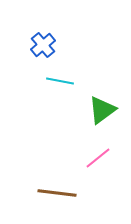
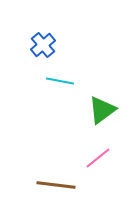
brown line: moved 1 px left, 8 px up
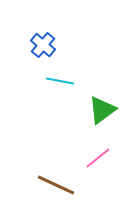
blue cross: rotated 10 degrees counterclockwise
brown line: rotated 18 degrees clockwise
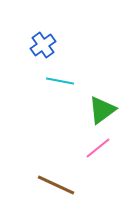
blue cross: rotated 15 degrees clockwise
pink line: moved 10 px up
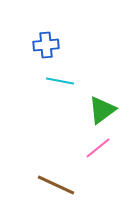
blue cross: moved 3 px right; rotated 30 degrees clockwise
